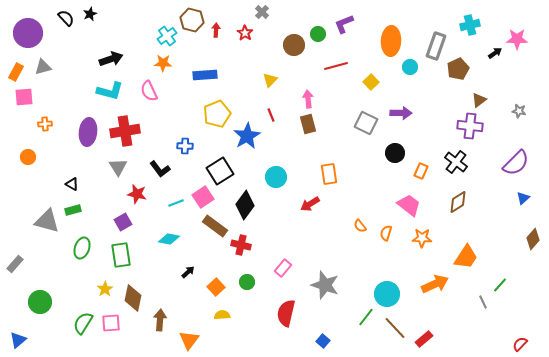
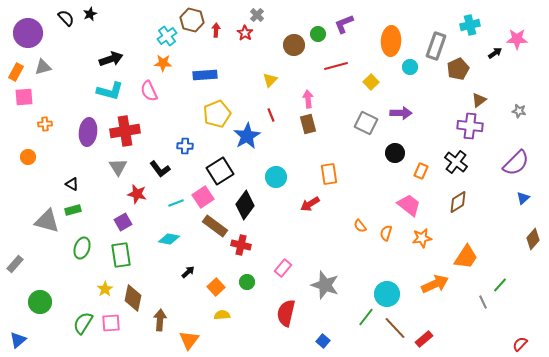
gray cross at (262, 12): moved 5 px left, 3 px down
orange star at (422, 238): rotated 12 degrees counterclockwise
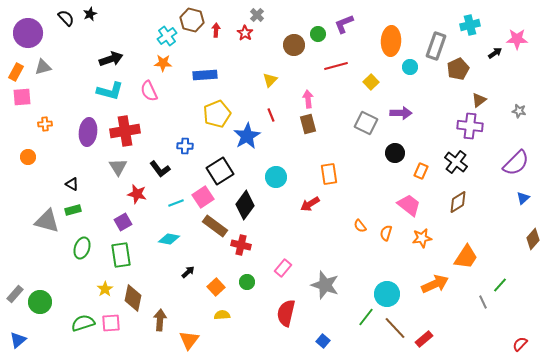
pink square at (24, 97): moved 2 px left
gray rectangle at (15, 264): moved 30 px down
green semicircle at (83, 323): rotated 40 degrees clockwise
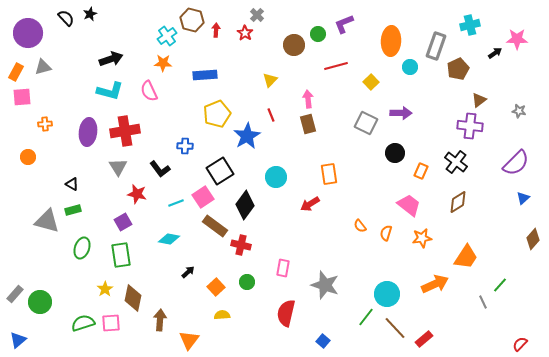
pink rectangle at (283, 268): rotated 30 degrees counterclockwise
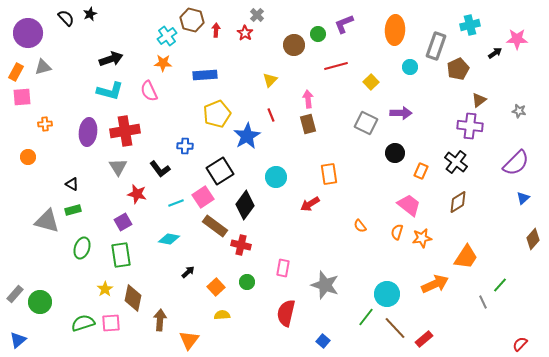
orange ellipse at (391, 41): moved 4 px right, 11 px up
orange semicircle at (386, 233): moved 11 px right, 1 px up
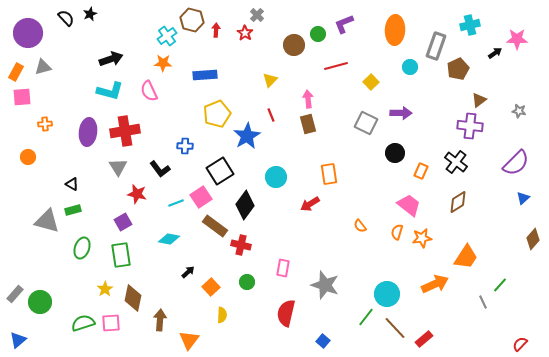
pink square at (203, 197): moved 2 px left
orange square at (216, 287): moved 5 px left
yellow semicircle at (222, 315): rotated 98 degrees clockwise
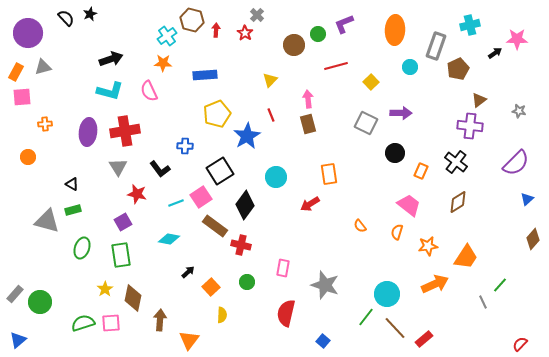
blue triangle at (523, 198): moved 4 px right, 1 px down
orange star at (422, 238): moved 6 px right, 8 px down
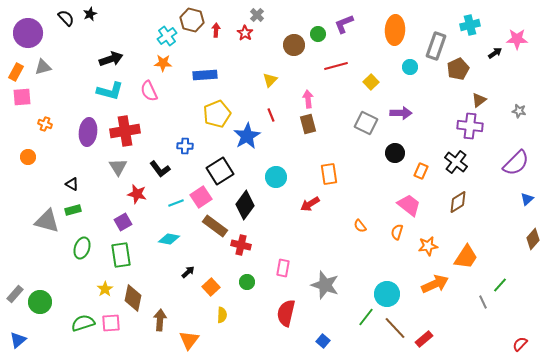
orange cross at (45, 124): rotated 24 degrees clockwise
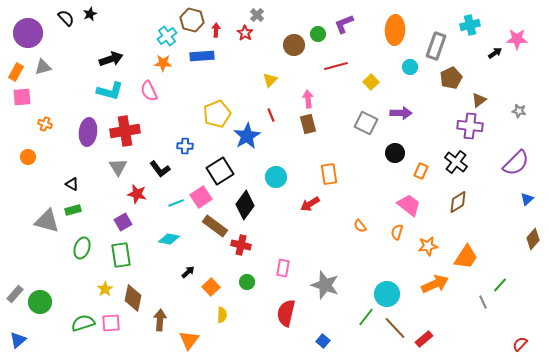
brown pentagon at (458, 69): moved 7 px left, 9 px down
blue rectangle at (205, 75): moved 3 px left, 19 px up
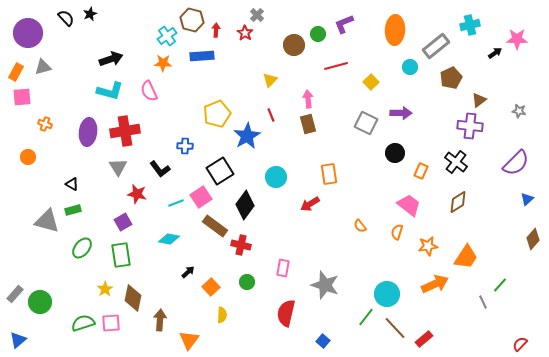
gray rectangle at (436, 46): rotated 32 degrees clockwise
green ellipse at (82, 248): rotated 20 degrees clockwise
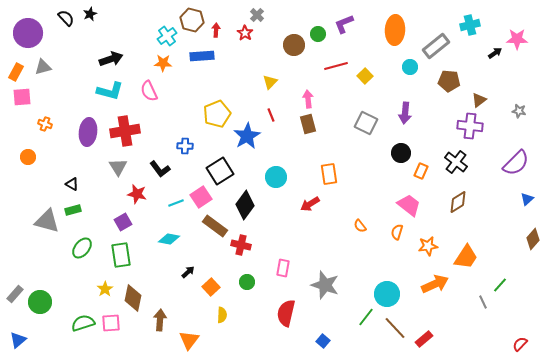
brown pentagon at (451, 78): moved 2 px left, 3 px down; rotated 30 degrees clockwise
yellow triangle at (270, 80): moved 2 px down
yellow square at (371, 82): moved 6 px left, 6 px up
purple arrow at (401, 113): moved 4 px right; rotated 95 degrees clockwise
black circle at (395, 153): moved 6 px right
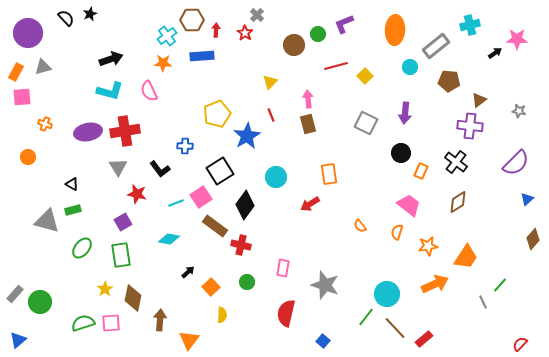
brown hexagon at (192, 20): rotated 15 degrees counterclockwise
purple ellipse at (88, 132): rotated 72 degrees clockwise
